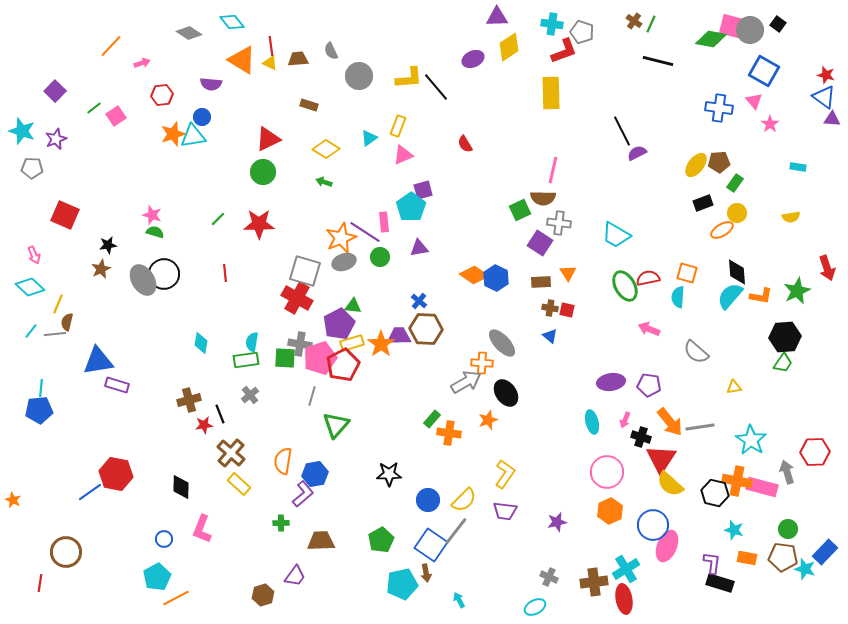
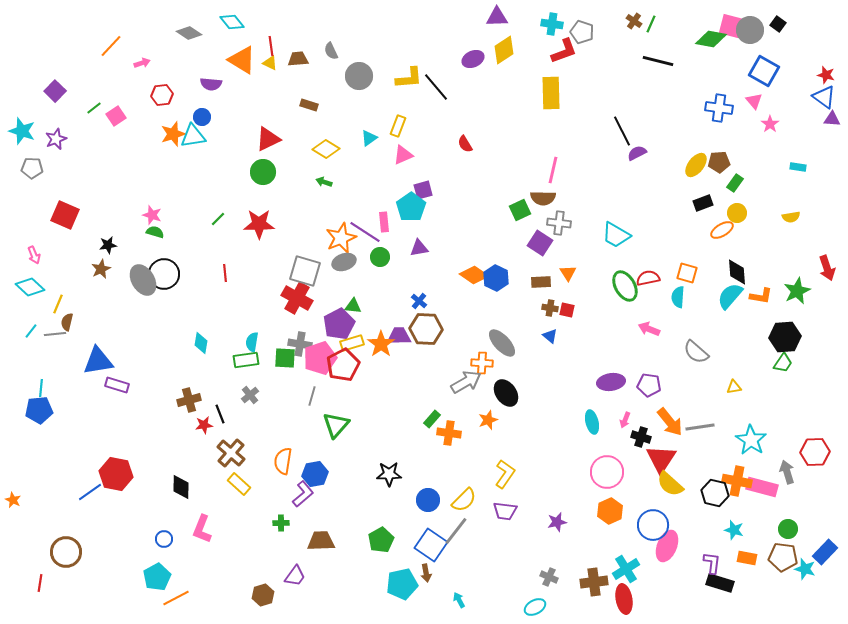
yellow diamond at (509, 47): moved 5 px left, 3 px down
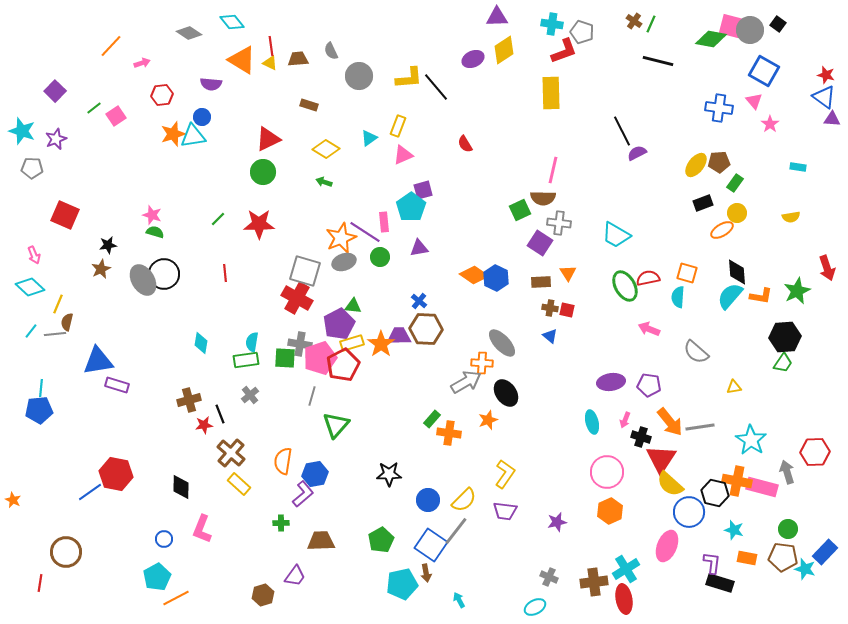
blue circle at (653, 525): moved 36 px right, 13 px up
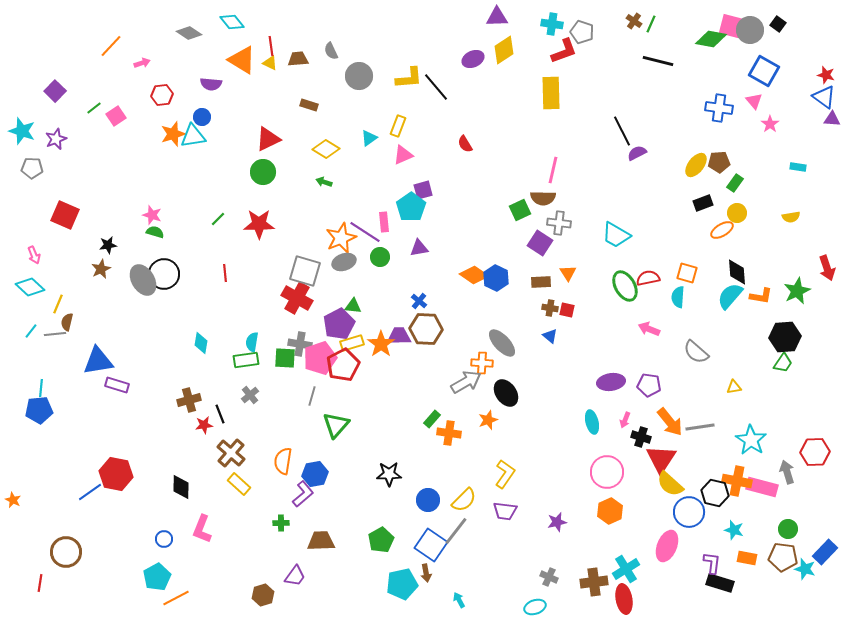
cyan ellipse at (535, 607): rotated 10 degrees clockwise
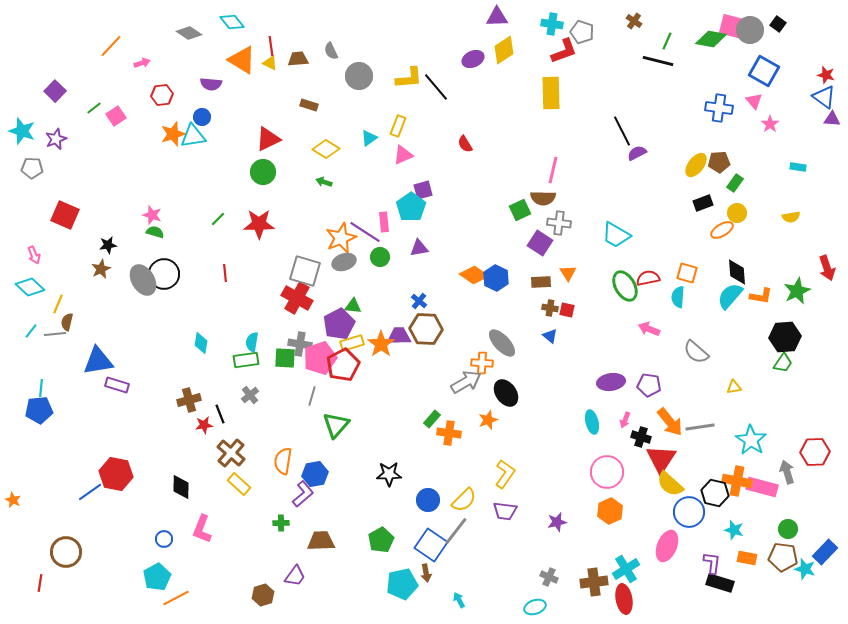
green line at (651, 24): moved 16 px right, 17 px down
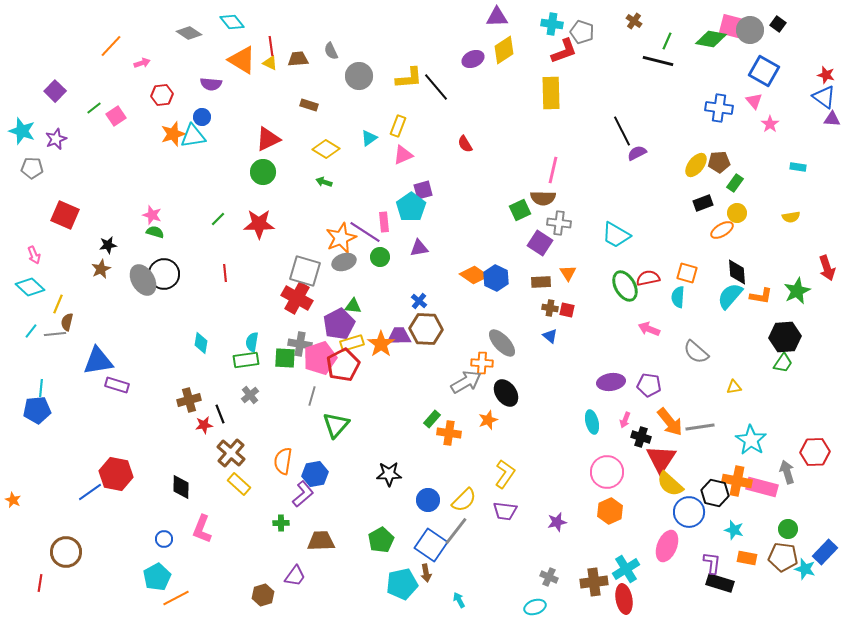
blue pentagon at (39, 410): moved 2 px left
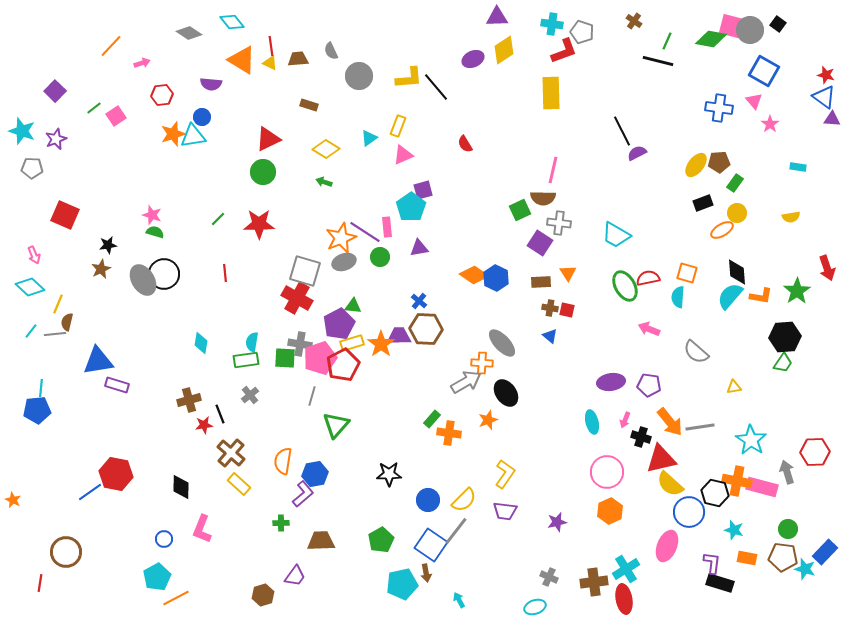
pink rectangle at (384, 222): moved 3 px right, 5 px down
green star at (797, 291): rotated 8 degrees counterclockwise
red triangle at (661, 459): rotated 44 degrees clockwise
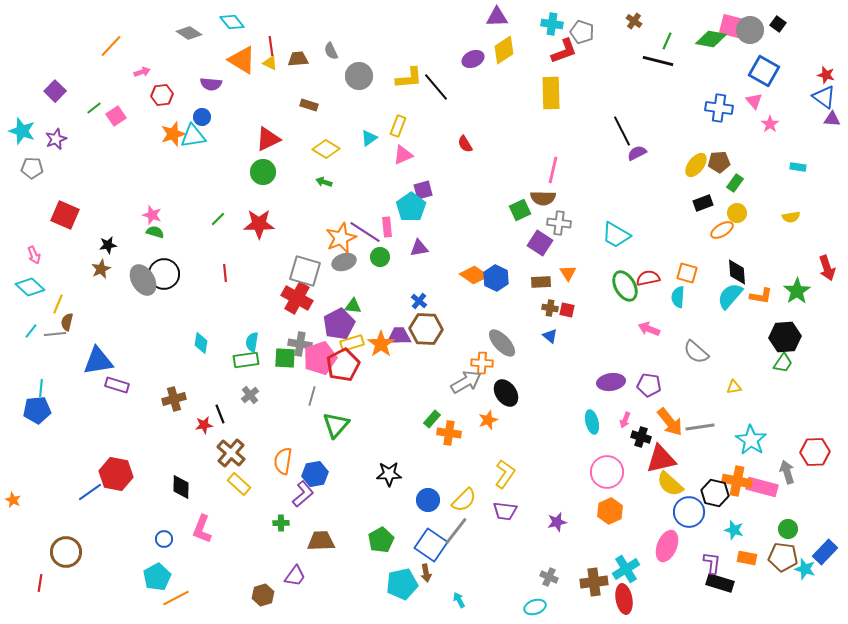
pink arrow at (142, 63): moved 9 px down
brown cross at (189, 400): moved 15 px left, 1 px up
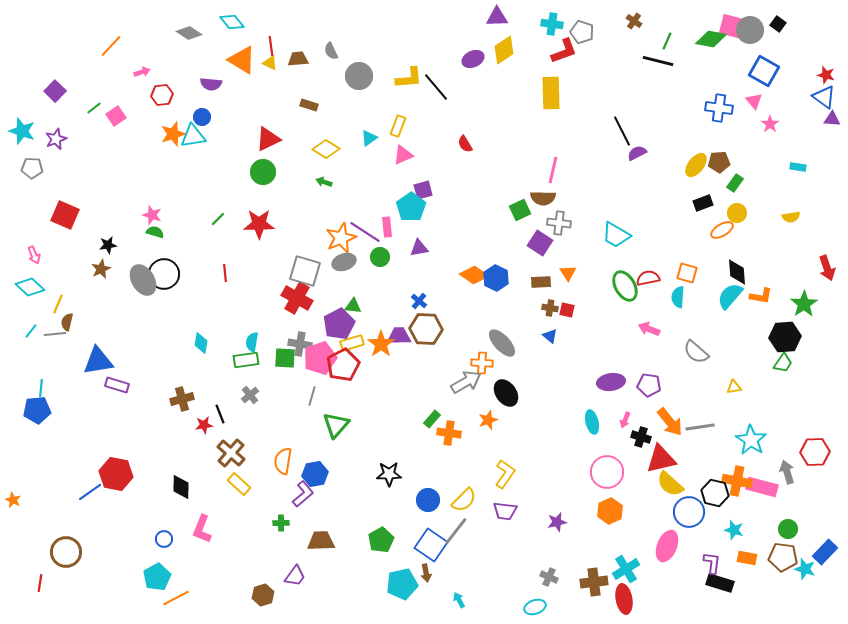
green star at (797, 291): moved 7 px right, 13 px down
brown cross at (174, 399): moved 8 px right
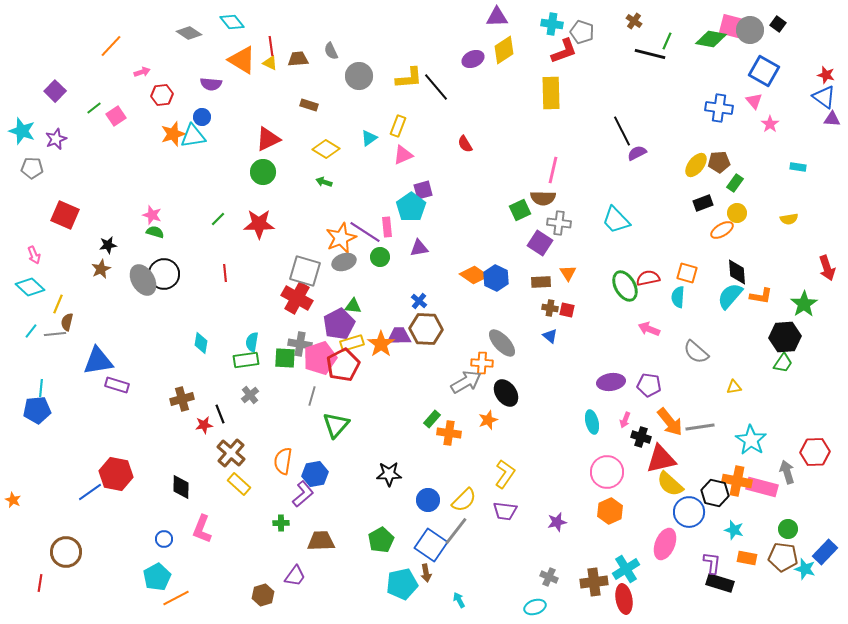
black line at (658, 61): moved 8 px left, 7 px up
yellow semicircle at (791, 217): moved 2 px left, 2 px down
cyan trapezoid at (616, 235): moved 15 px up; rotated 16 degrees clockwise
pink ellipse at (667, 546): moved 2 px left, 2 px up
